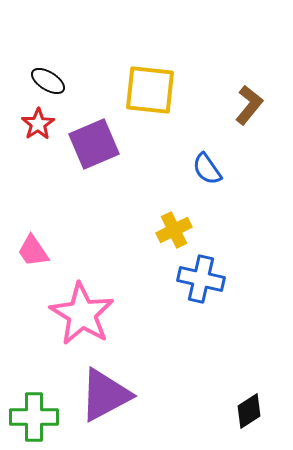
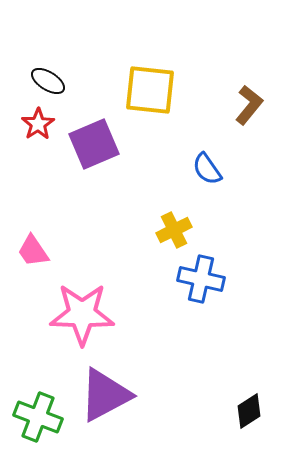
pink star: rotated 30 degrees counterclockwise
green cross: moved 4 px right; rotated 21 degrees clockwise
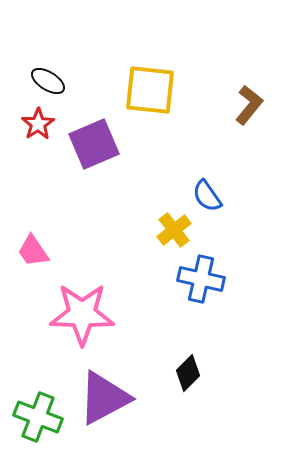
blue semicircle: moved 27 px down
yellow cross: rotated 12 degrees counterclockwise
purple triangle: moved 1 px left, 3 px down
black diamond: moved 61 px left, 38 px up; rotated 12 degrees counterclockwise
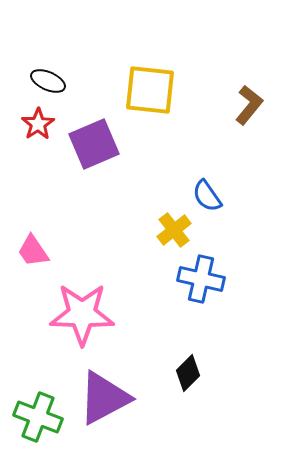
black ellipse: rotated 8 degrees counterclockwise
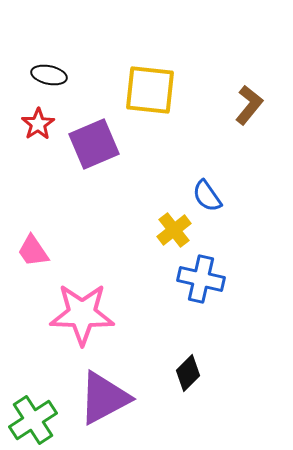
black ellipse: moved 1 px right, 6 px up; rotated 12 degrees counterclockwise
green cross: moved 5 px left, 3 px down; rotated 36 degrees clockwise
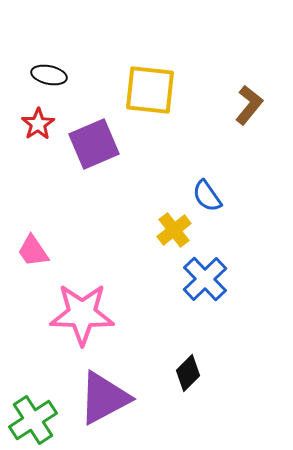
blue cross: moved 4 px right; rotated 33 degrees clockwise
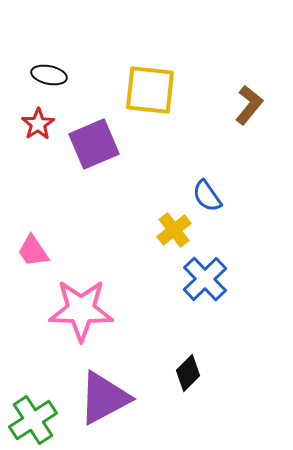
pink star: moved 1 px left, 4 px up
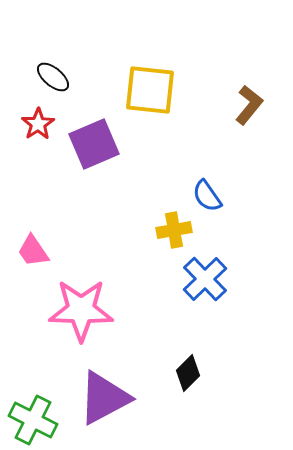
black ellipse: moved 4 px right, 2 px down; rotated 28 degrees clockwise
yellow cross: rotated 28 degrees clockwise
green cross: rotated 30 degrees counterclockwise
